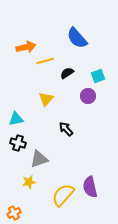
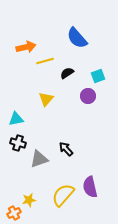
black arrow: moved 20 px down
yellow star: moved 18 px down
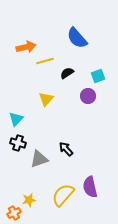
cyan triangle: rotated 35 degrees counterclockwise
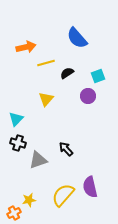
yellow line: moved 1 px right, 2 px down
gray triangle: moved 1 px left, 1 px down
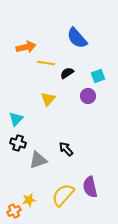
yellow line: rotated 24 degrees clockwise
yellow triangle: moved 2 px right
orange cross: moved 2 px up
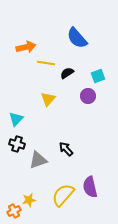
black cross: moved 1 px left, 1 px down
